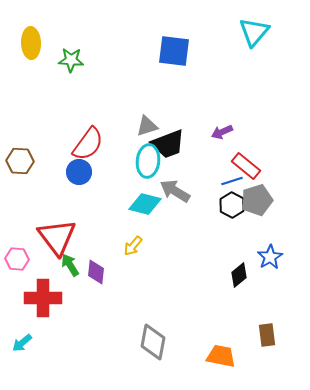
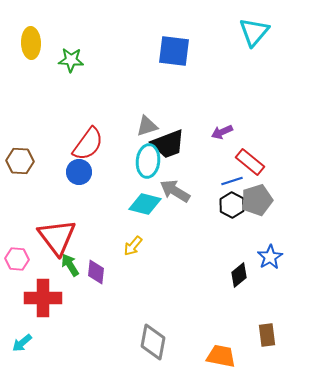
red rectangle: moved 4 px right, 4 px up
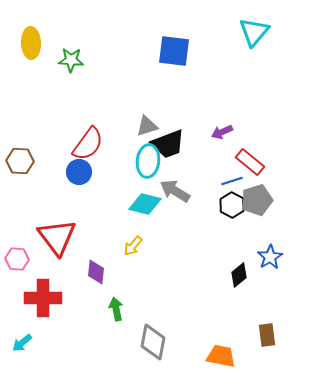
green arrow: moved 46 px right, 44 px down; rotated 20 degrees clockwise
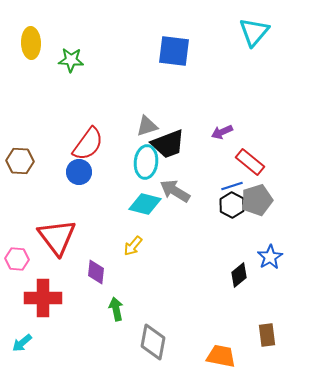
cyan ellipse: moved 2 px left, 1 px down
blue line: moved 5 px down
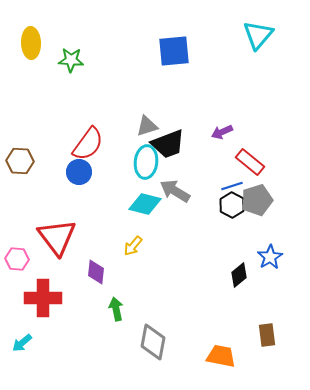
cyan triangle: moved 4 px right, 3 px down
blue square: rotated 12 degrees counterclockwise
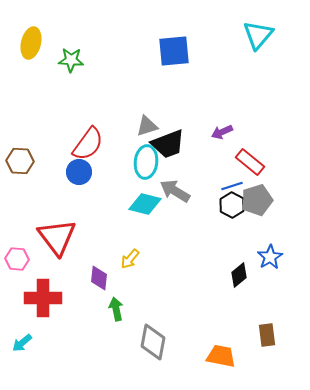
yellow ellipse: rotated 16 degrees clockwise
yellow arrow: moved 3 px left, 13 px down
purple diamond: moved 3 px right, 6 px down
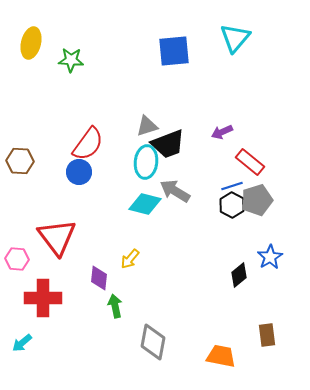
cyan triangle: moved 23 px left, 3 px down
green arrow: moved 1 px left, 3 px up
